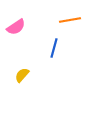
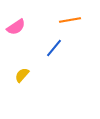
blue line: rotated 24 degrees clockwise
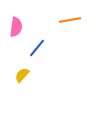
pink semicircle: rotated 48 degrees counterclockwise
blue line: moved 17 px left
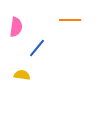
orange line: rotated 10 degrees clockwise
yellow semicircle: rotated 56 degrees clockwise
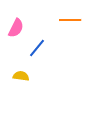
pink semicircle: moved 1 px down; rotated 18 degrees clockwise
yellow semicircle: moved 1 px left, 1 px down
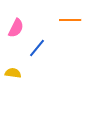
yellow semicircle: moved 8 px left, 3 px up
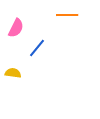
orange line: moved 3 px left, 5 px up
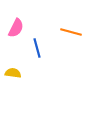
orange line: moved 4 px right, 17 px down; rotated 15 degrees clockwise
blue line: rotated 54 degrees counterclockwise
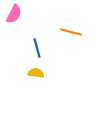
pink semicircle: moved 2 px left, 14 px up
yellow semicircle: moved 23 px right
